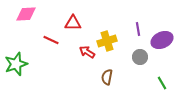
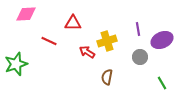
red line: moved 2 px left, 1 px down
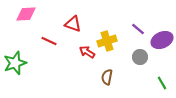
red triangle: moved 1 px down; rotated 18 degrees clockwise
purple line: rotated 40 degrees counterclockwise
green star: moved 1 px left, 1 px up
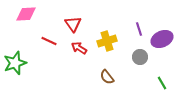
red triangle: rotated 36 degrees clockwise
purple line: moved 1 px right; rotated 32 degrees clockwise
purple ellipse: moved 1 px up
red arrow: moved 8 px left, 4 px up
brown semicircle: rotated 49 degrees counterclockwise
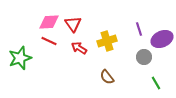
pink diamond: moved 23 px right, 8 px down
gray circle: moved 4 px right
green star: moved 5 px right, 5 px up
green line: moved 6 px left
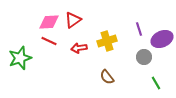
red triangle: moved 4 px up; rotated 30 degrees clockwise
red arrow: rotated 42 degrees counterclockwise
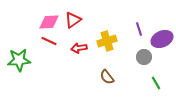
green star: moved 1 px left, 2 px down; rotated 15 degrees clockwise
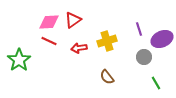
green star: rotated 30 degrees counterclockwise
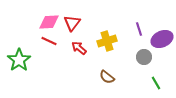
red triangle: moved 1 px left, 3 px down; rotated 18 degrees counterclockwise
red arrow: rotated 49 degrees clockwise
brown semicircle: rotated 14 degrees counterclockwise
